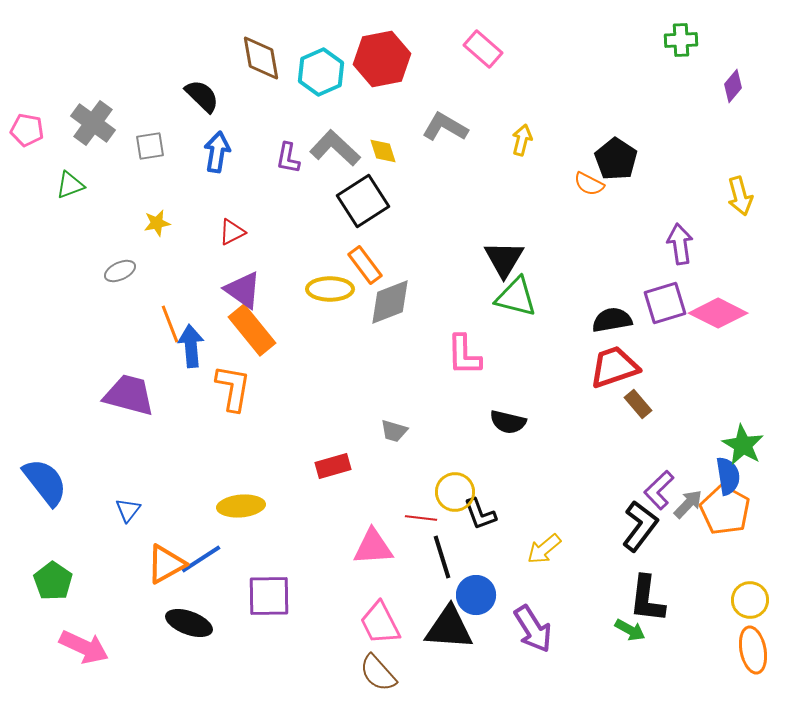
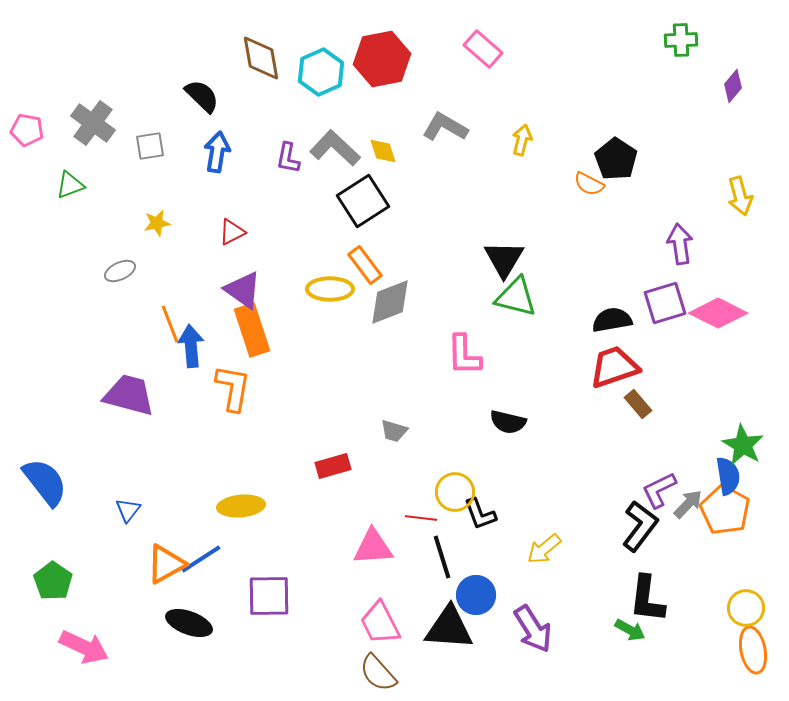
orange rectangle at (252, 330): rotated 21 degrees clockwise
purple L-shape at (659, 490): rotated 18 degrees clockwise
yellow circle at (750, 600): moved 4 px left, 8 px down
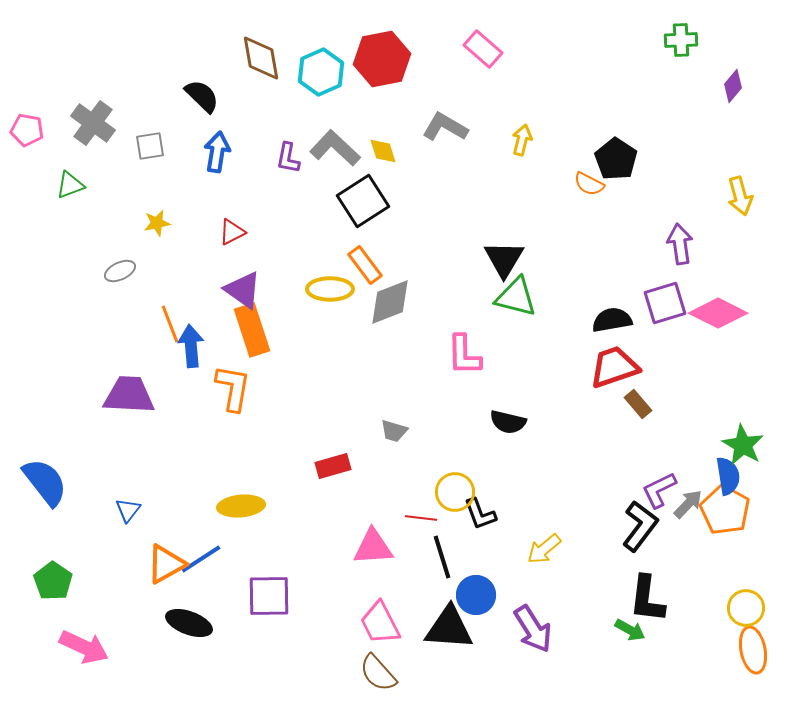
purple trapezoid at (129, 395): rotated 12 degrees counterclockwise
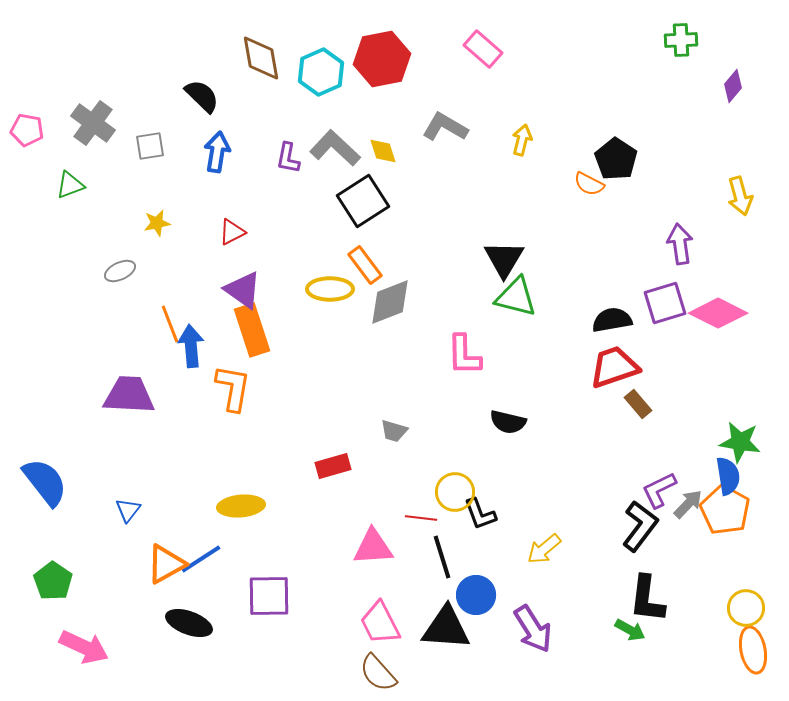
green star at (743, 445): moved 3 px left, 3 px up; rotated 21 degrees counterclockwise
black triangle at (449, 628): moved 3 px left
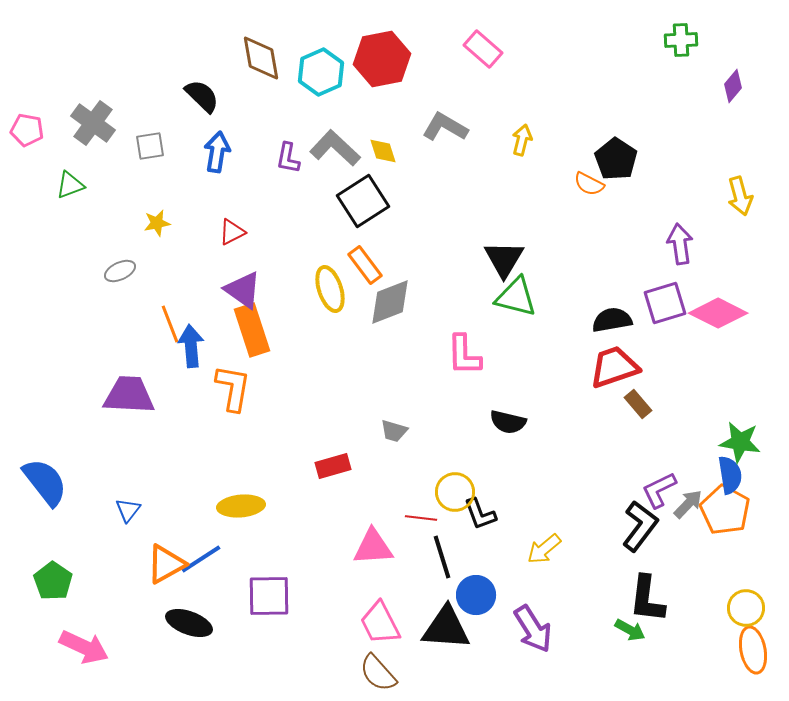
yellow ellipse at (330, 289): rotated 72 degrees clockwise
blue semicircle at (728, 476): moved 2 px right, 1 px up
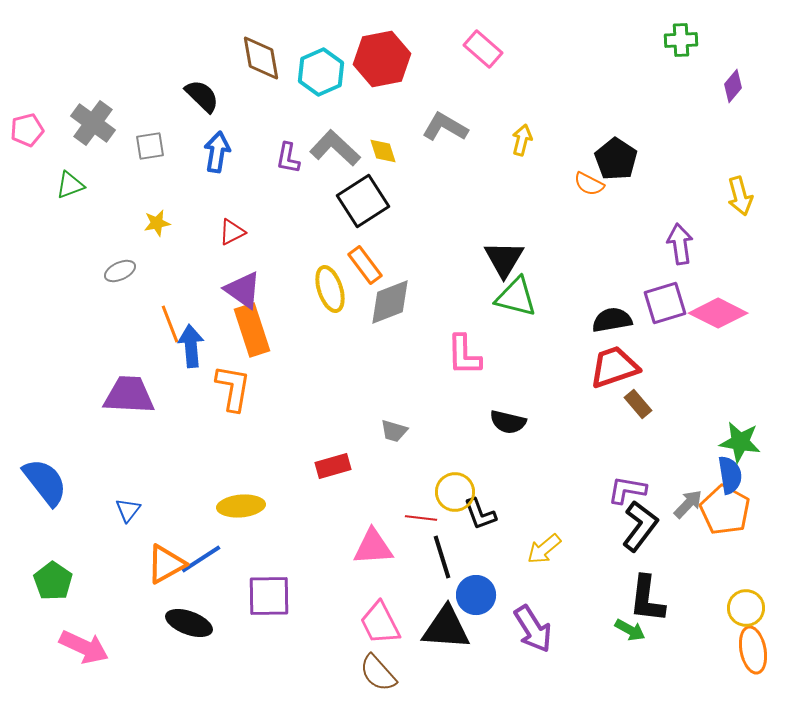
pink pentagon at (27, 130): rotated 24 degrees counterclockwise
purple L-shape at (659, 490): moved 32 px left; rotated 36 degrees clockwise
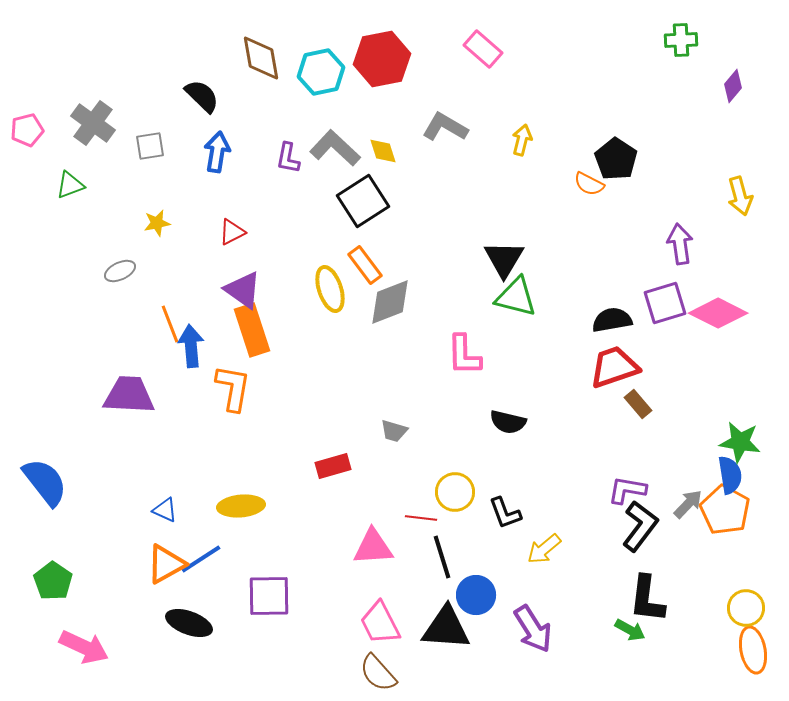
cyan hexagon at (321, 72): rotated 12 degrees clockwise
blue triangle at (128, 510): moved 37 px right; rotated 44 degrees counterclockwise
black L-shape at (480, 514): moved 25 px right, 1 px up
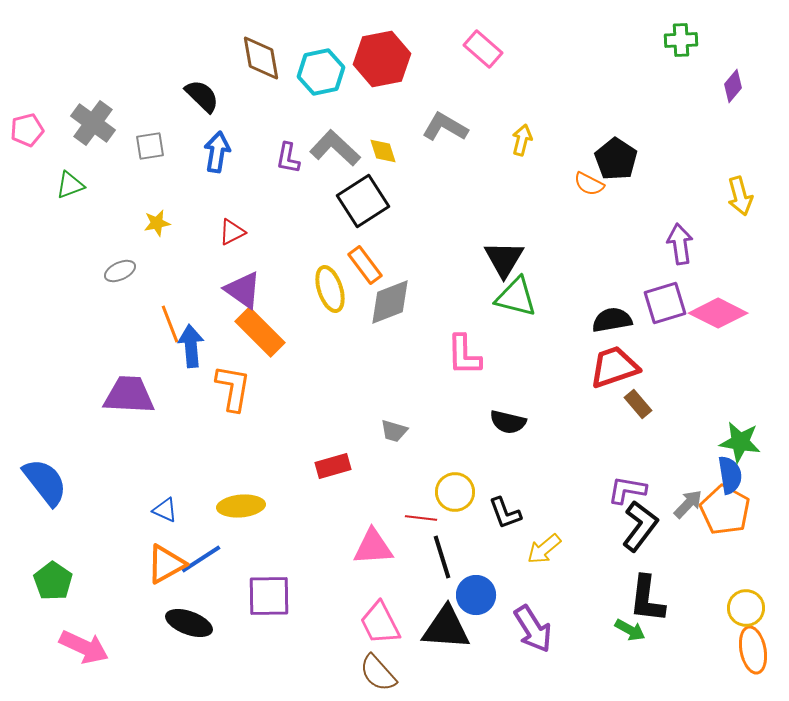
orange rectangle at (252, 330): moved 8 px right, 2 px down; rotated 27 degrees counterclockwise
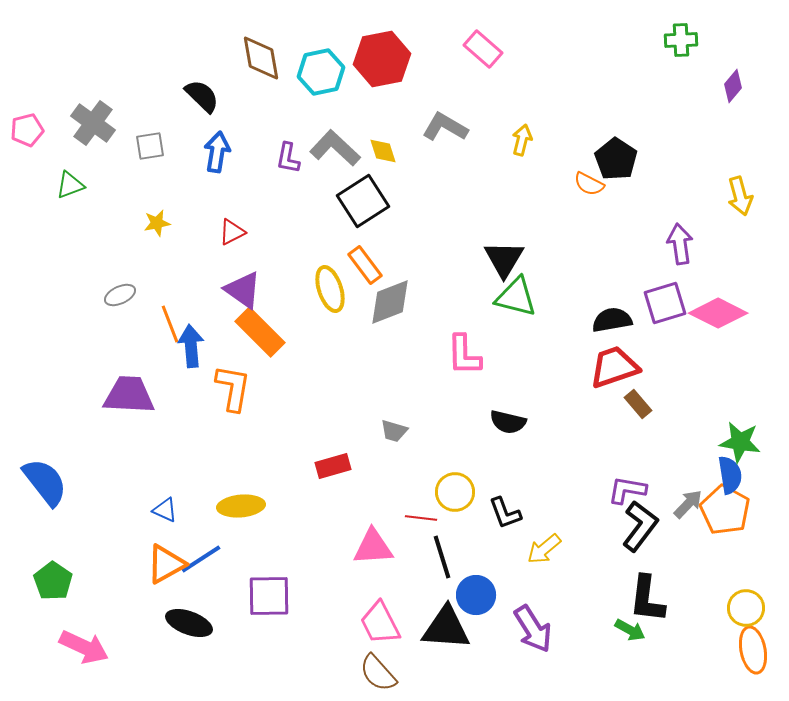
gray ellipse at (120, 271): moved 24 px down
